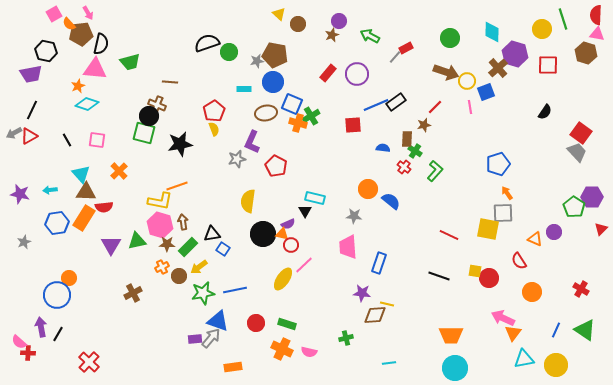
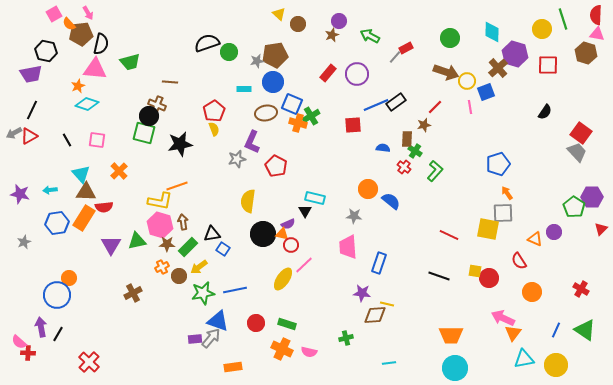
brown pentagon at (275, 55): rotated 20 degrees counterclockwise
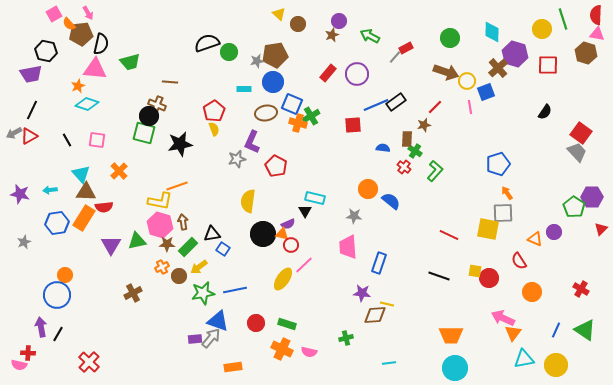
orange circle at (69, 278): moved 4 px left, 3 px up
pink semicircle at (19, 342): moved 23 px down; rotated 28 degrees counterclockwise
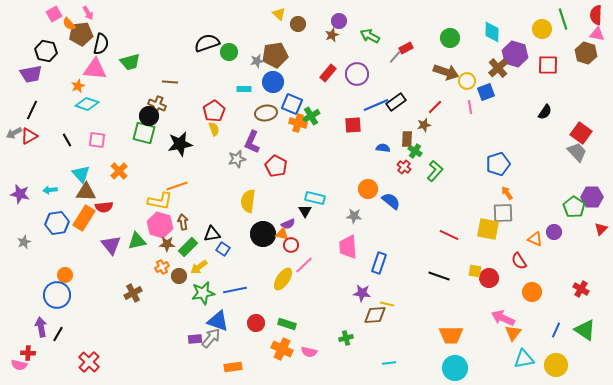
purple triangle at (111, 245): rotated 10 degrees counterclockwise
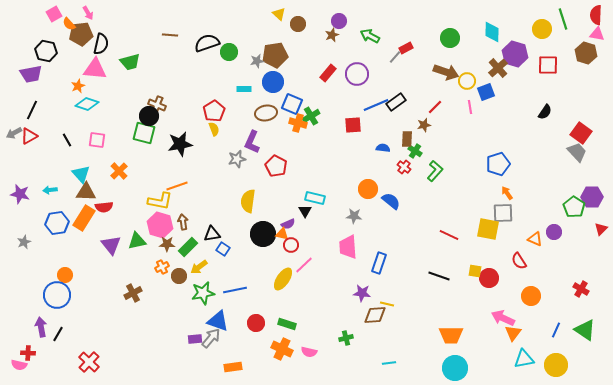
brown line at (170, 82): moved 47 px up
orange circle at (532, 292): moved 1 px left, 4 px down
